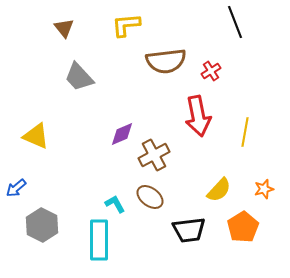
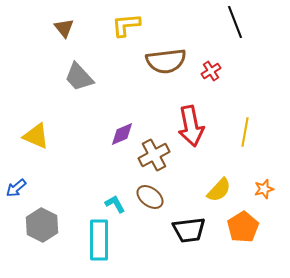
red arrow: moved 7 px left, 10 px down
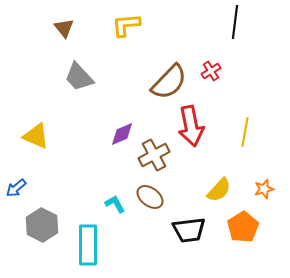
black line: rotated 28 degrees clockwise
brown semicircle: moved 3 px right, 21 px down; rotated 39 degrees counterclockwise
cyan rectangle: moved 11 px left, 5 px down
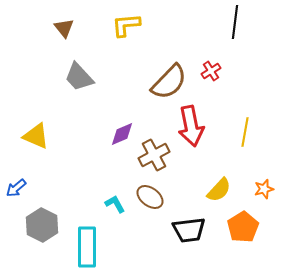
cyan rectangle: moved 1 px left, 2 px down
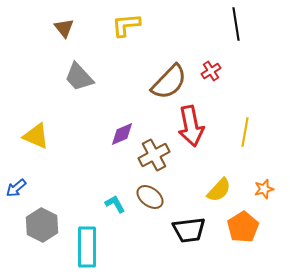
black line: moved 1 px right, 2 px down; rotated 16 degrees counterclockwise
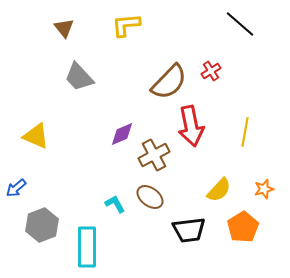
black line: moved 4 px right; rotated 40 degrees counterclockwise
gray hexagon: rotated 12 degrees clockwise
